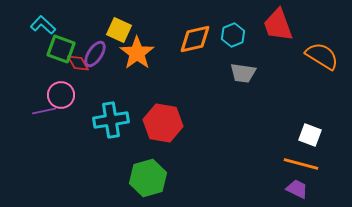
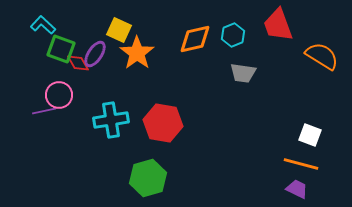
pink circle: moved 2 px left
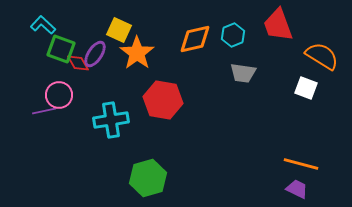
red hexagon: moved 23 px up
white square: moved 4 px left, 47 px up
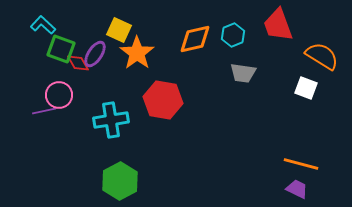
green hexagon: moved 28 px left, 3 px down; rotated 12 degrees counterclockwise
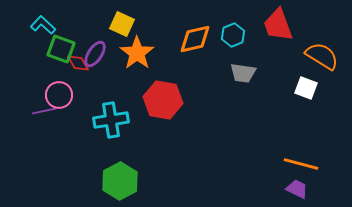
yellow square: moved 3 px right, 6 px up
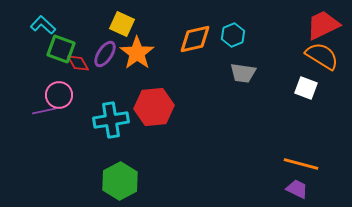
red trapezoid: moved 45 px right; rotated 84 degrees clockwise
purple ellipse: moved 10 px right
red hexagon: moved 9 px left, 7 px down; rotated 15 degrees counterclockwise
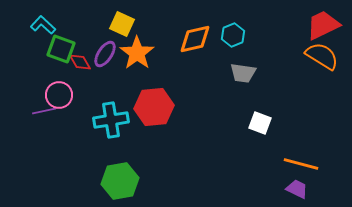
red diamond: moved 2 px right, 1 px up
white square: moved 46 px left, 35 px down
green hexagon: rotated 18 degrees clockwise
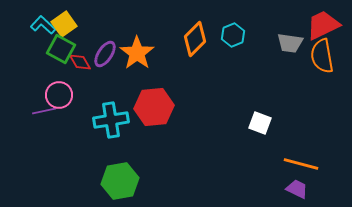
yellow square: moved 58 px left; rotated 30 degrees clockwise
orange diamond: rotated 32 degrees counterclockwise
green square: rotated 8 degrees clockwise
orange semicircle: rotated 132 degrees counterclockwise
gray trapezoid: moved 47 px right, 30 px up
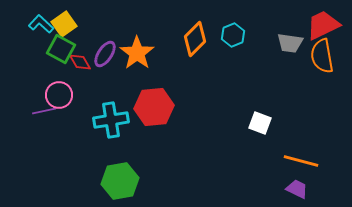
cyan L-shape: moved 2 px left, 1 px up
orange line: moved 3 px up
